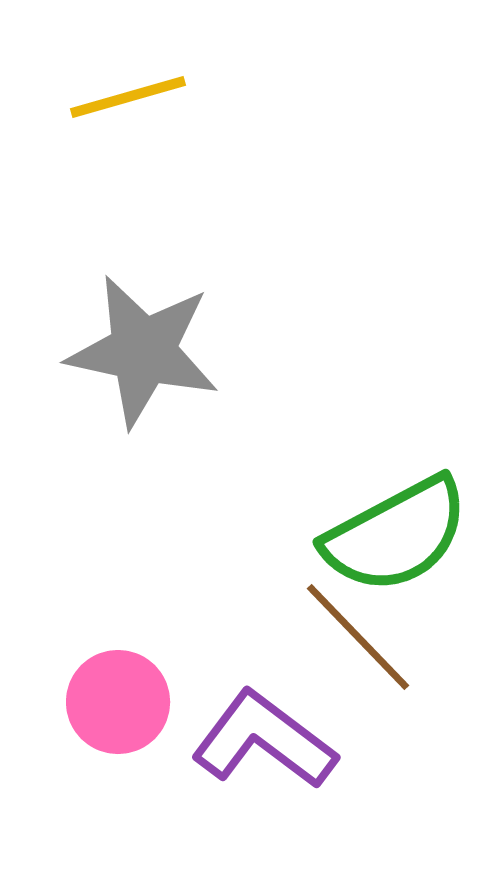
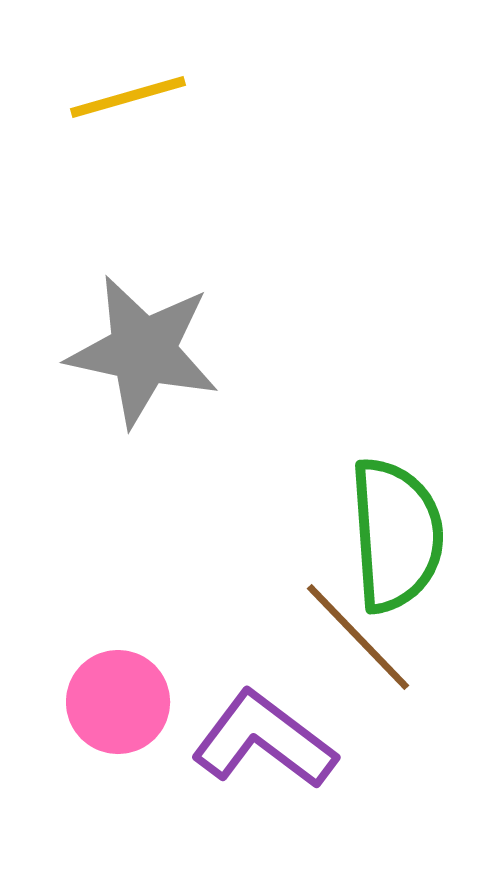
green semicircle: rotated 66 degrees counterclockwise
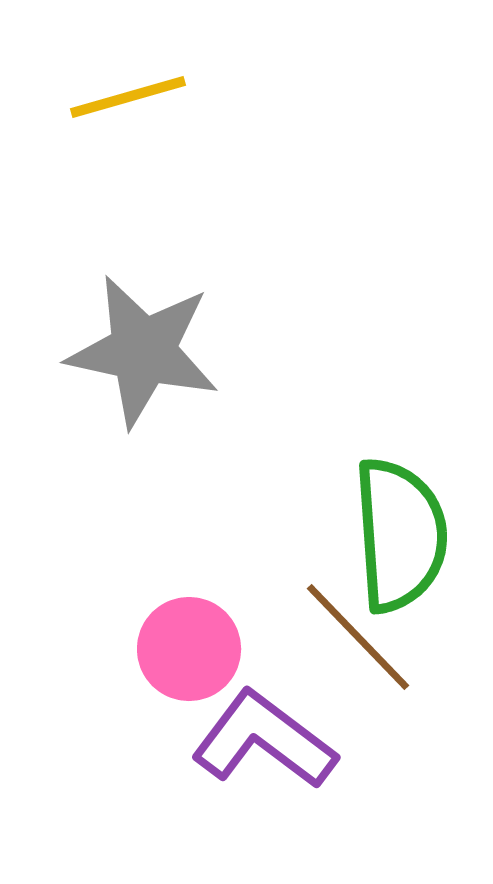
green semicircle: moved 4 px right
pink circle: moved 71 px right, 53 px up
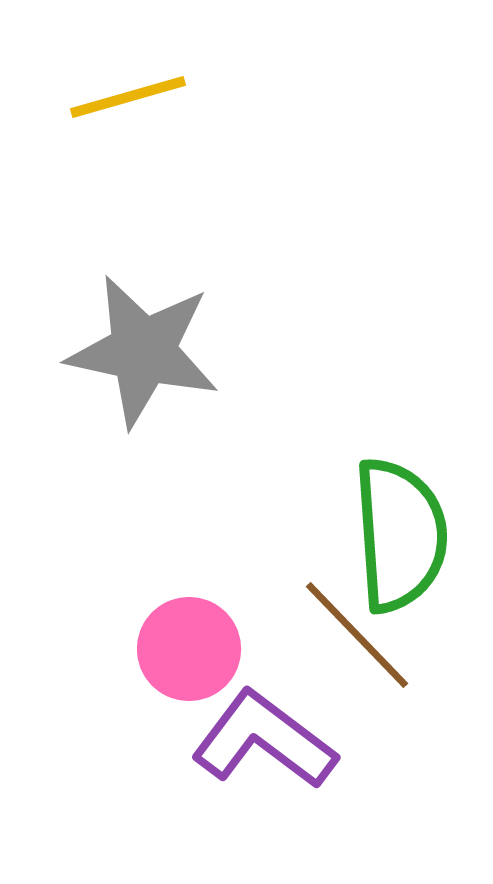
brown line: moved 1 px left, 2 px up
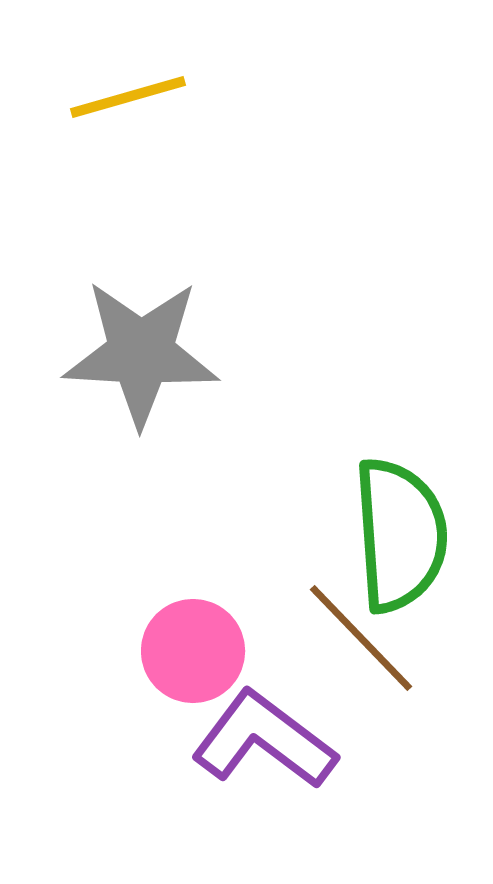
gray star: moved 2 px left, 2 px down; rotated 9 degrees counterclockwise
brown line: moved 4 px right, 3 px down
pink circle: moved 4 px right, 2 px down
